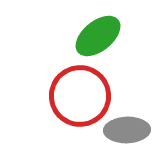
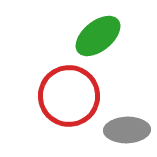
red circle: moved 11 px left
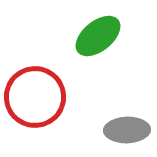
red circle: moved 34 px left, 1 px down
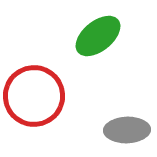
red circle: moved 1 px left, 1 px up
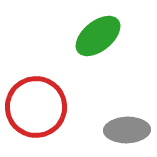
red circle: moved 2 px right, 11 px down
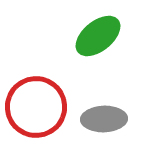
gray ellipse: moved 23 px left, 11 px up
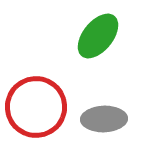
green ellipse: rotated 12 degrees counterclockwise
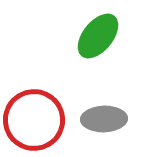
red circle: moved 2 px left, 13 px down
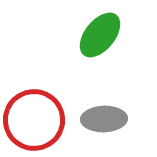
green ellipse: moved 2 px right, 1 px up
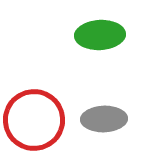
green ellipse: rotated 48 degrees clockwise
